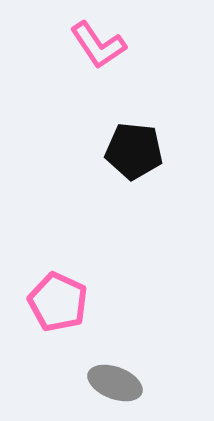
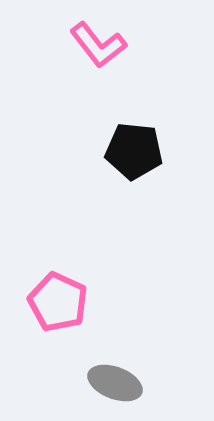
pink L-shape: rotated 4 degrees counterclockwise
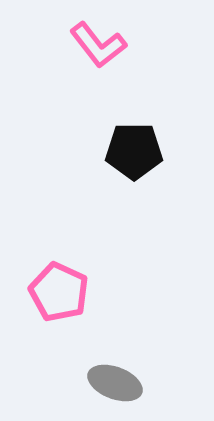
black pentagon: rotated 6 degrees counterclockwise
pink pentagon: moved 1 px right, 10 px up
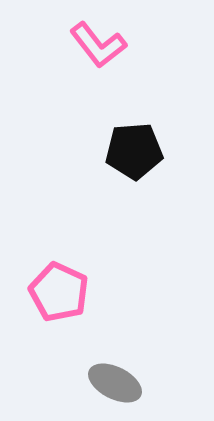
black pentagon: rotated 4 degrees counterclockwise
gray ellipse: rotated 6 degrees clockwise
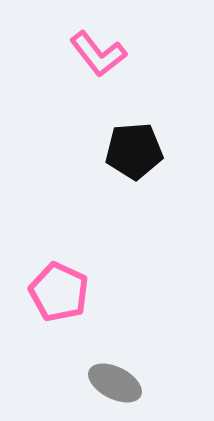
pink L-shape: moved 9 px down
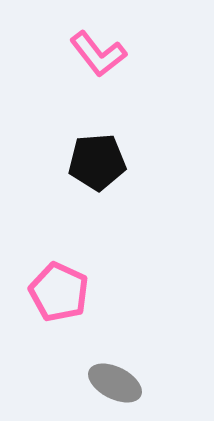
black pentagon: moved 37 px left, 11 px down
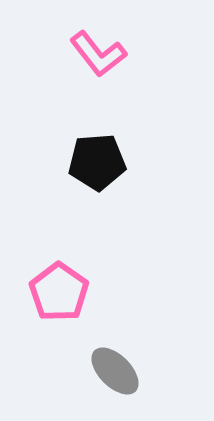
pink pentagon: rotated 10 degrees clockwise
gray ellipse: moved 12 px up; rotated 18 degrees clockwise
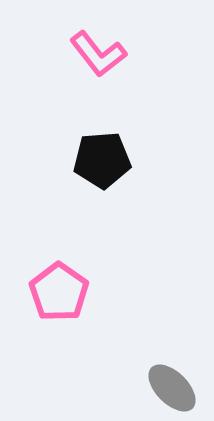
black pentagon: moved 5 px right, 2 px up
gray ellipse: moved 57 px right, 17 px down
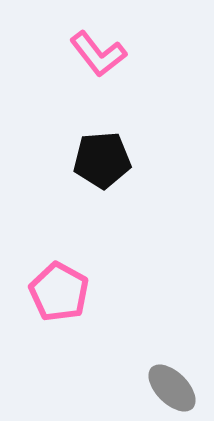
pink pentagon: rotated 6 degrees counterclockwise
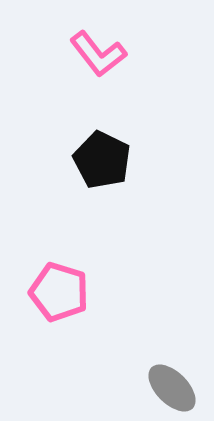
black pentagon: rotated 30 degrees clockwise
pink pentagon: rotated 12 degrees counterclockwise
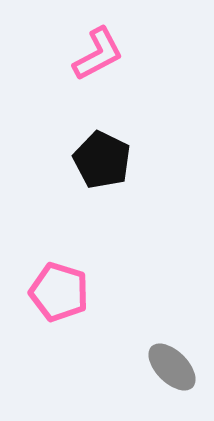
pink L-shape: rotated 80 degrees counterclockwise
gray ellipse: moved 21 px up
